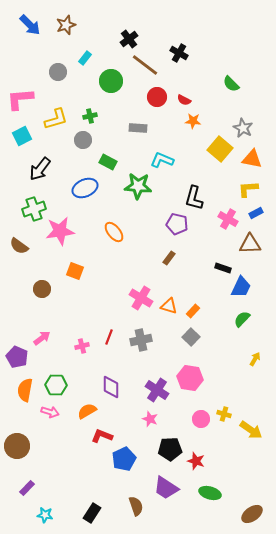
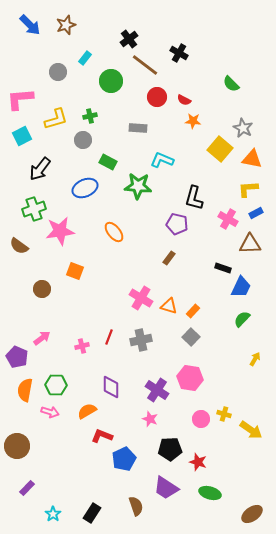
red star at (196, 461): moved 2 px right, 1 px down
cyan star at (45, 515): moved 8 px right, 1 px up; rotated 28 degrees clockwise
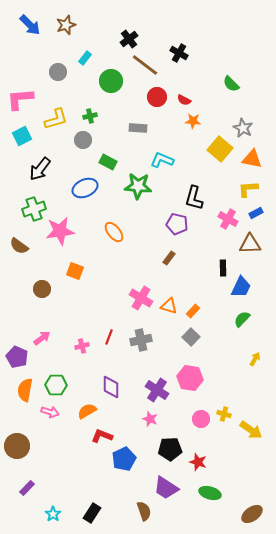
black rectangle at (223, 268): rotated 70 degrees clockwise
brown semicircle at (136, 506): moved 8 px right, 5 px down
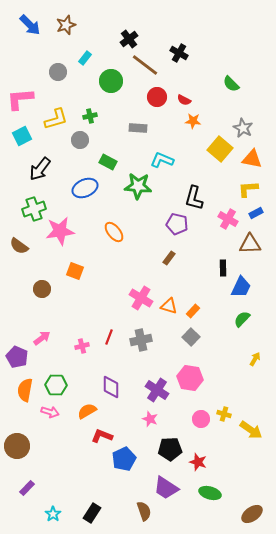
gray circle at (83, 140): moved 3 px left
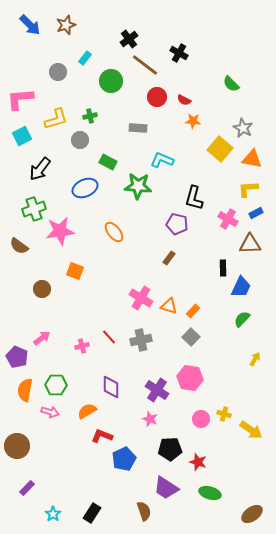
red line at (109, 337): rotated 63 degrees counterclockwise
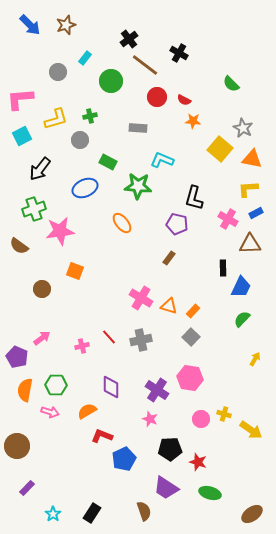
orange ellipse at (114, 232): moved 8 px right, 9 px up
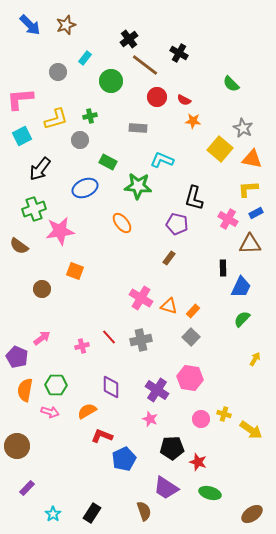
black pentagon at (170, 449): moved 2 px right, 1 px up
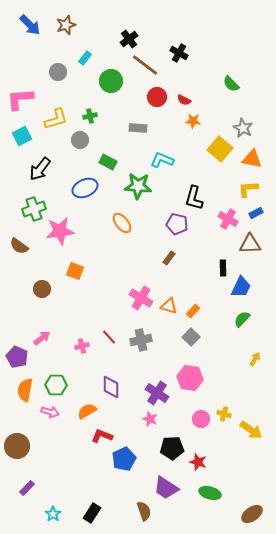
purple cross at (157, 390): moved 3 px down
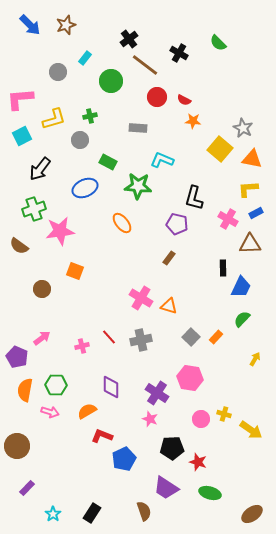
green semicircle at (231, 84): moved 13 px left, 41 px up
yellow L-shape at (56, 119): moved 2 px left
orange rectangle at (193, 311): moved 23 px right, 26 px down
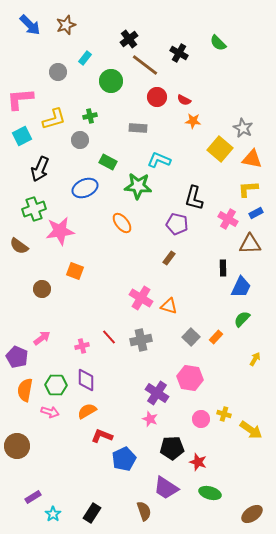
cyan L-shape at (162, 160): moved 3 px left
black arrow at (40, 169): rotated 15 degrees counterclockwise
purple diamond at (111, 387): moved 25 px left, 7 px up
purple rectangle at (27, 488): moved 6 px right, 9 px down; rotated 14 degrees clockwise
